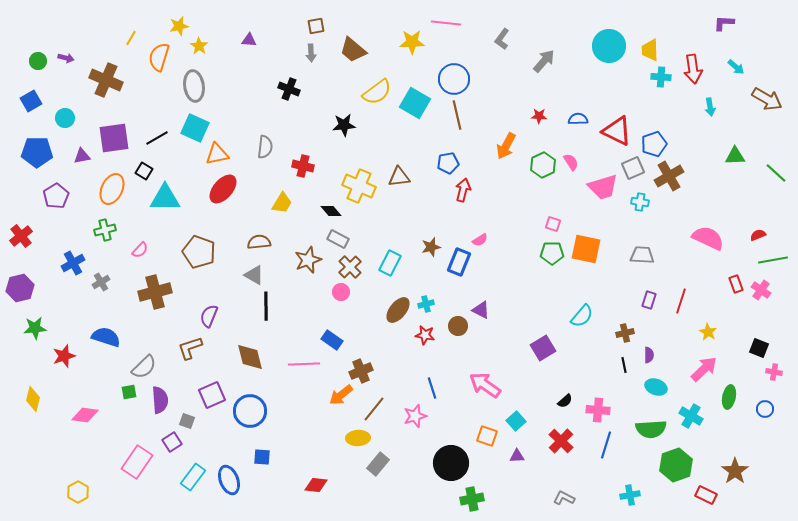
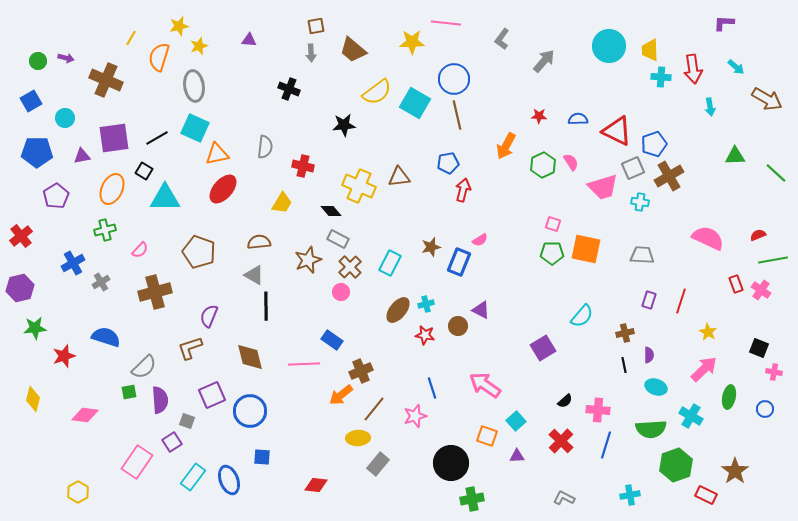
yellow star at (199, 46): rotated 18 degrees clockwise
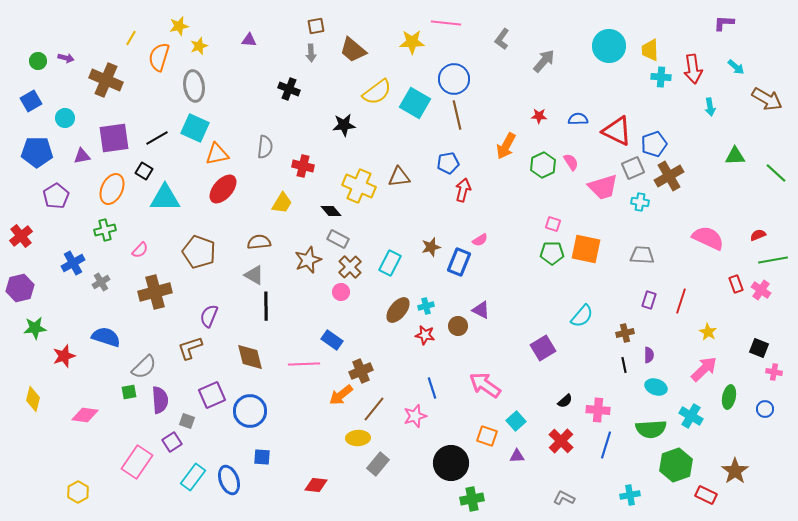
cyan cross at (426, 304): moved 2 px down
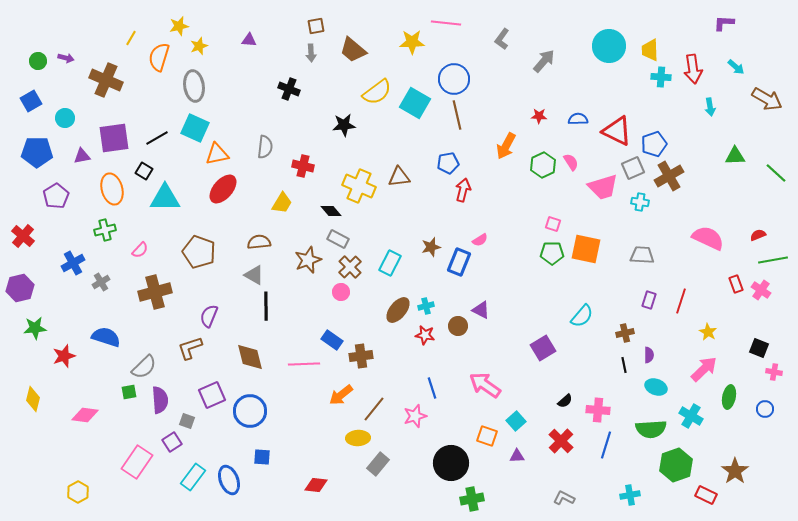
orange ellipse at (112, 189): rotated 40 degrees counterclockwise
red cross at (21, 236): moved 2 px right; rotated 10 degrees counterclockwise
brown cross at (361, 371): moved 15 px up; rotated 15 degrees clockwise
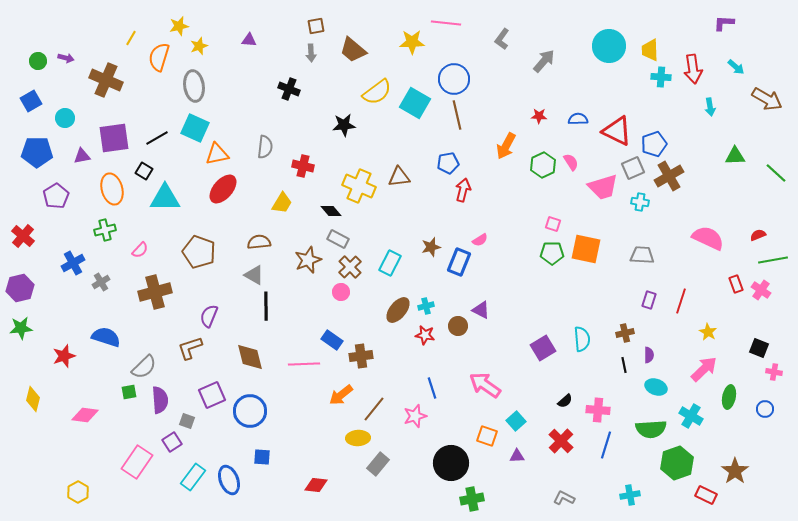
cyan semicircle at (582, 316): moved 23 px down; rotated 45 degrees counterclockwise
green star at (35, 328): moved 14 px left
green hexagon at (676, 465): moved 1 px right, 2 px up
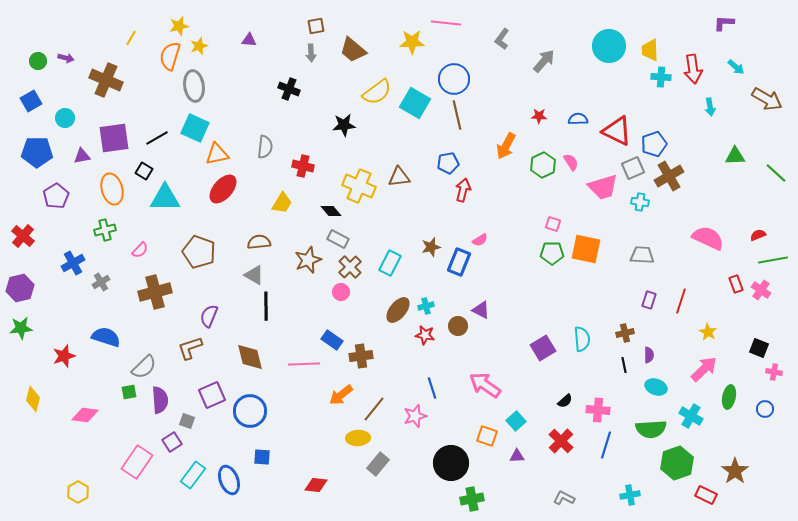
orange semicircle at (159, 57): moved 11 px right, 1 px up
cyan rectangle at (193, 477): moved 2 px up
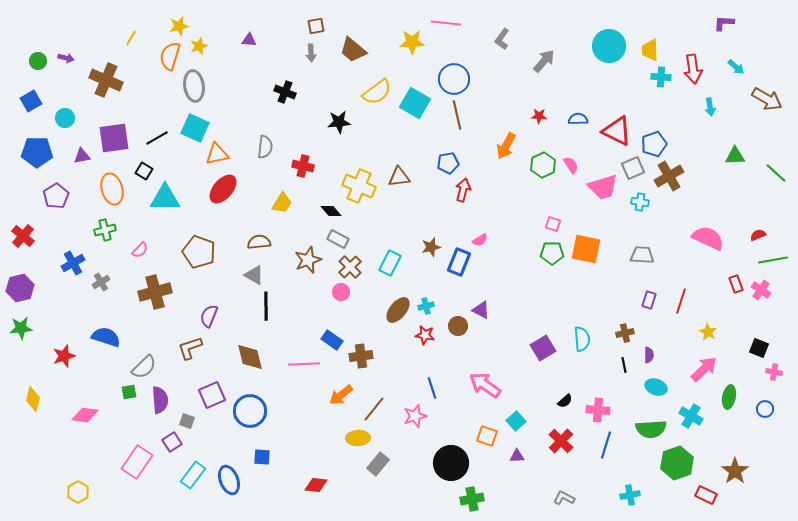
black cross at (289, 89): moved 4 px left, 3 px down
black star at (344, 125): moved 5 px left, 3 px up
pink semicircle at (571, 162): moved 3 px down
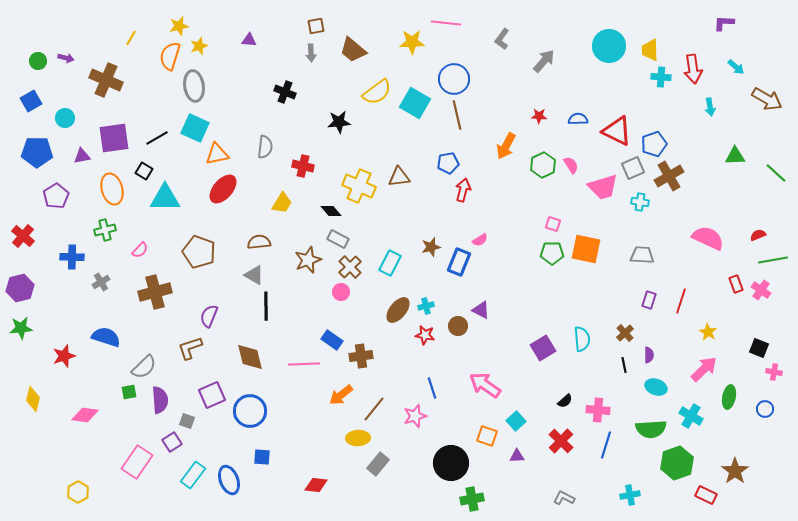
blue cross at (73, 263): moved 1 px left, 6 px up; rotated 30 degrees clockwise
brown cross at (625, 333): rotated 30 degrees counterclockwise
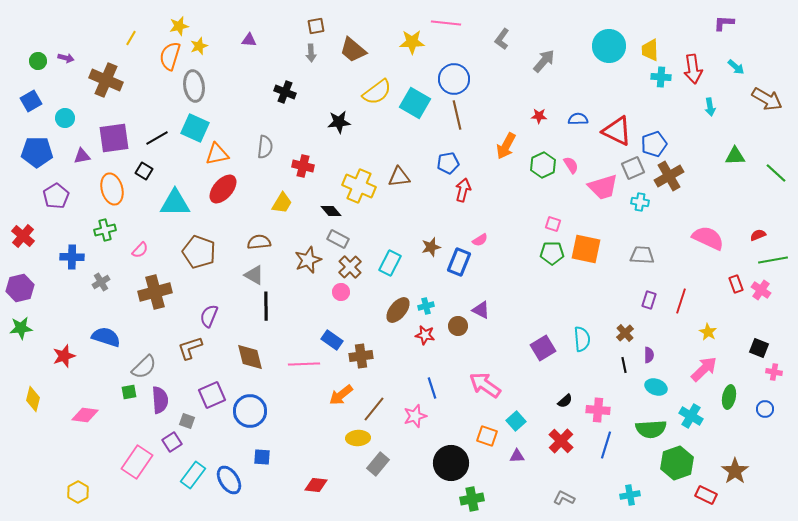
cyan triangle at (165, 198): moved 10 px right, 5 px down
blue ellipse at (229, 480): rotated 12 degrees counterclockwise
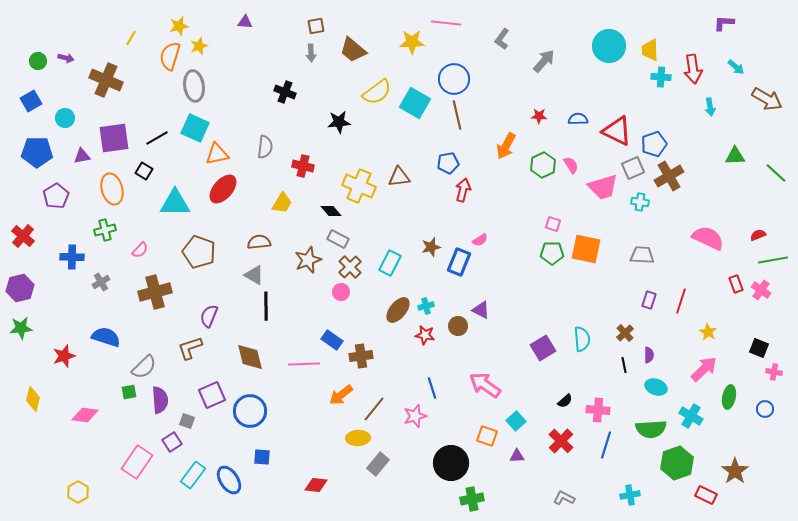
purple triangle at (249, 40): moved 4 px left, 18 px up
